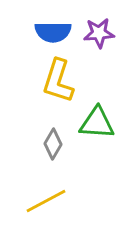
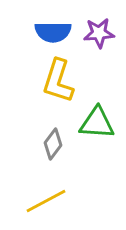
gray diamond: rotated 8 degrees clockwise
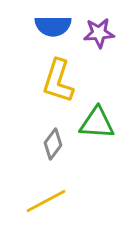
blue semicircle: moved 6 px up
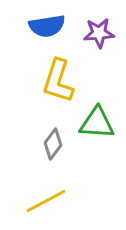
blue semicircle: moved 6 px left; rotated 9 degrees counterclockwise
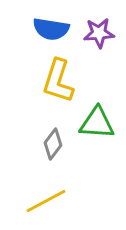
blue semicircle: moved 4 px right, 3 px down; rotated 18 degrees clockwise
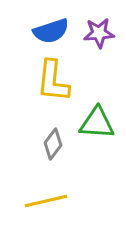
blue semicircle: moved 2 px down; rotated 27 degrees counterclockwise
yellow L-shape: moved 5 px left; rotated 12 degrees counterclockwise
yellow line: rotated 15 degrees clockwise
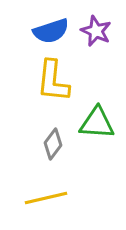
purple star: moved 3 px left, 2 px up; rotated 28 degrees clockwise
yellow line: moved 3 px up
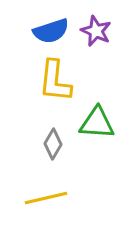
yellow L-shape: moved 2 px right
gray diamond: rotated 8 degrees counterclockwise
